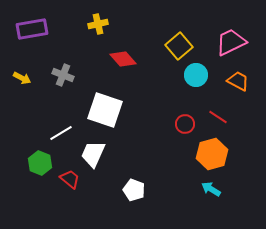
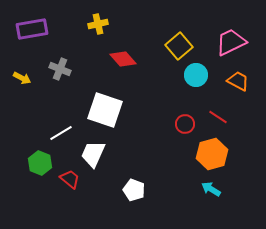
gray cross: moved 3 px left, 6 px up
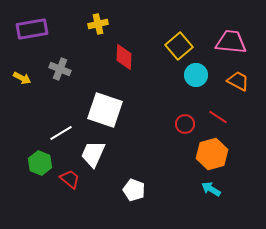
pink trapezoid: rotated 32 degrees clockwise
red diamond: moved 1 px right, 2 px up; rotated 44 degrees clockwise
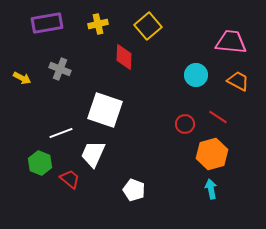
purple rectangle: moved 15 px right, 6 px up
yellow square: moved 31 px left, 20 px up
white line: rotated 10 degrees clockwise
cyan arrow: rotated 48 degrees clockwise
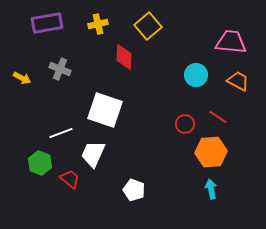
orange hexagon: moved 1 px left, 2 px up; rotated 12 degrees clockwise
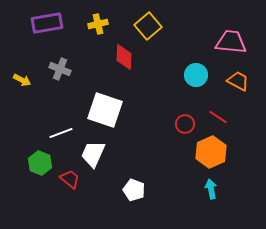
yellow arrow: moved 2 px down
orange hexagon: rotated 20 degrees counterclockwise
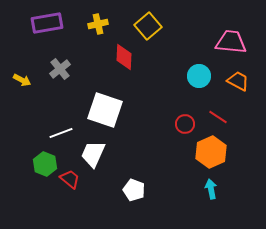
gray cross: rotated 30 degrees clockwise
cyan circle: moved 3 px right, 1 px down
green hexagon: moved 5 px right, 1 px down
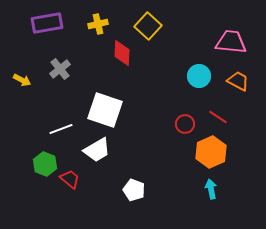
yellow square: rotated 8 degrees counterclockwise
red diamond: moved 2 px left, 4 px up
white line: moved 4 px up
white trapezoid: moved 4 px right, 4 px up; rotated 144 degrees counterclockwise
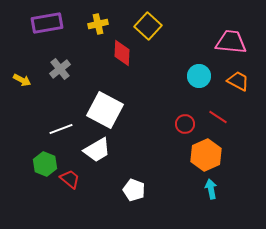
white square: rotated 9 degrees clockwise
orange hexagon: moved 5 px left, 3 px down
